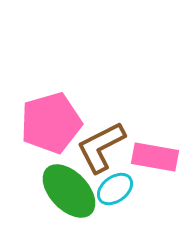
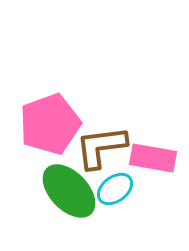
pink pentagon: moved 1 px left, 1 px down; rotated 4 degrees counterclockwise
brown L-shape: rotated 20 degrees clockwise
pink rectangle: moved 2 px left, 1 px down
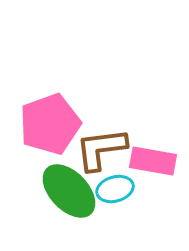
brown L-shape: moved 2 px down
pink rectangle: moved 3 px down
cyan ellipse: rotated 21 degrees clockwise
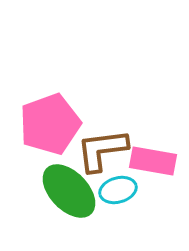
brown L-shape: moved 1 px right, 1 px down
cyan ellipse: moved 3 px right, 1 px down
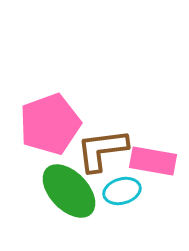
cyan ellipse: moved 4 px right, 1 px down
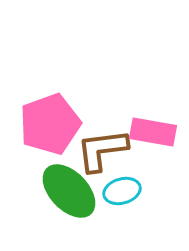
pink rectangle: moved 29 px up
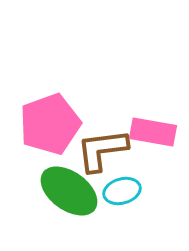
green ellipse: rotated 10 degrees counterclockwise
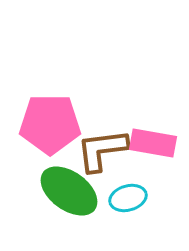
pink pentagon: rotated 20 degrees clockwise
pink rectangle: moved 11 px down
cyan ellipse: moved 6 px right, 7 px down
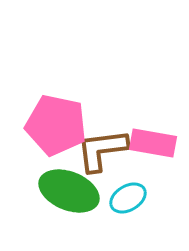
pink pentagon: moved 6 px right, 1 px down; rotated 12 degrees clockwise
green ellipse: rotated 14 degrees counterclockwise
cyan ellipse: rotated 15 degrees counterclockwise
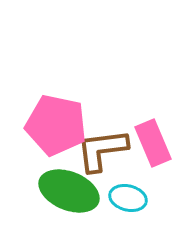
pink rectangle: rotated 57 degrees clockwise
cyan ellipse: rotated 45 degrees clockwise
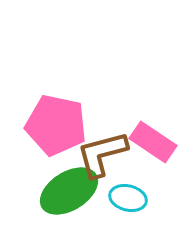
pink rectangle: moved 1 px up; rotated 33 degrees counterclockwise
brown L-shape: moved 4 px down; rotated 8 degrees counterclockwise
green ellipse: rotated 54 degrees counterclockwise
